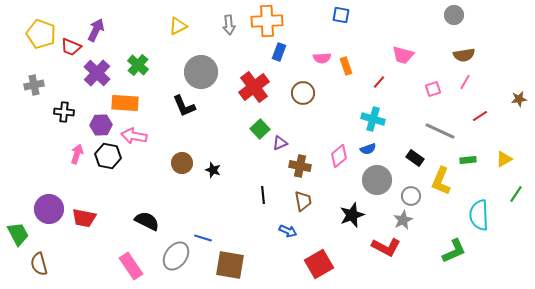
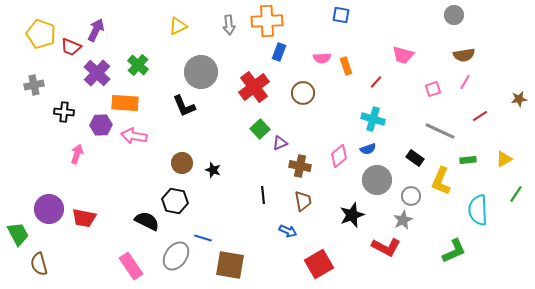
red line at (379, 82): moved 3 px left
black hexagon at (108, 156): moved 67 px right, 45 px down
cyan semicircle at (479, 215): moved 1 px left, 5 px up
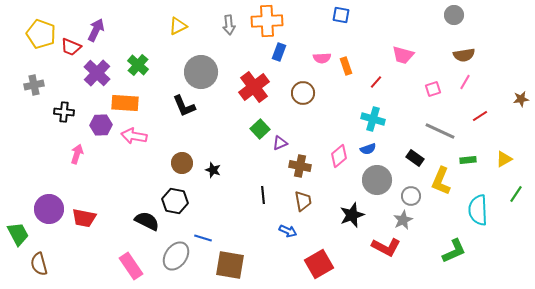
brown star at (519, 99): moved 2 px right
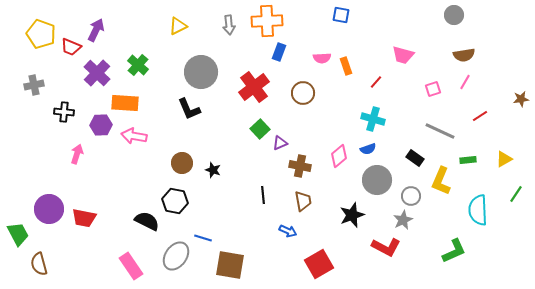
black L-shape at (184, 106): moved 5 px right, 3 px down
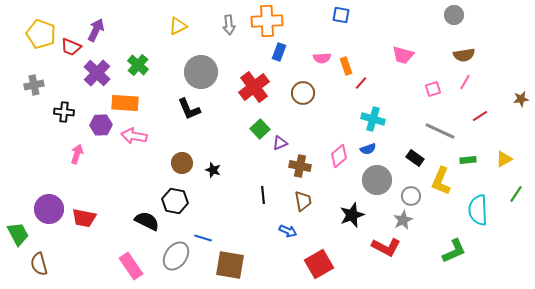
red line at (376, 82): moved 15 px left, 1 px down
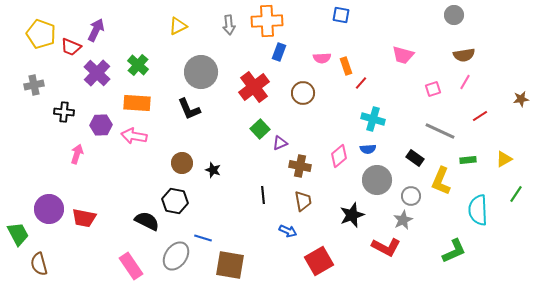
orange rectangle at (125, 103): moved 12 px right
blue semicircle at (368, 149): rotated 14 degrees clockwise
red square at (319, 264): moved 3 px up
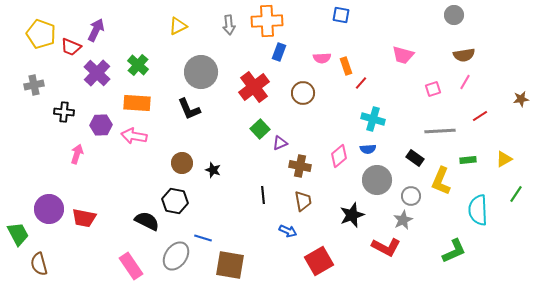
gray line at (440, 131): rotated 28 degrees counterclockwise
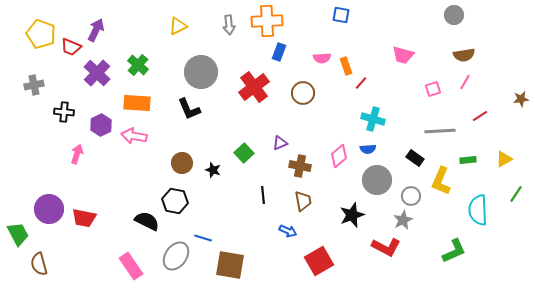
purple hexagon at (101, 125): rotated 25 degrees counterclockwise
green square at (260, 129): moved 16 px left, 24 px down
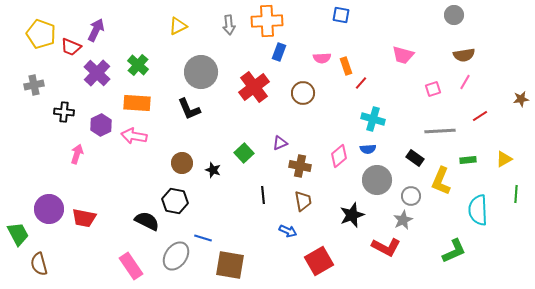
green line at (516, 194): rotated 30 degrees counterclockwise
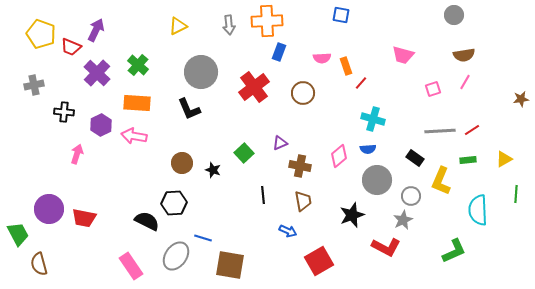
red line at (480, 116): moved 8 px left, 14 px down
black hexagon at (175, 201): moved 1 px left, 2 px down; rotated 15 degrees counterclockwise
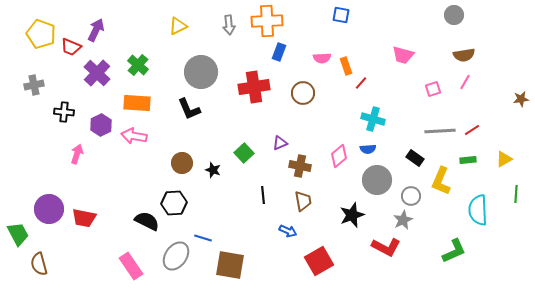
red cross at (254, 87): rotated 28 degrees clockwise
